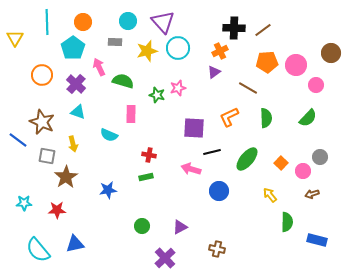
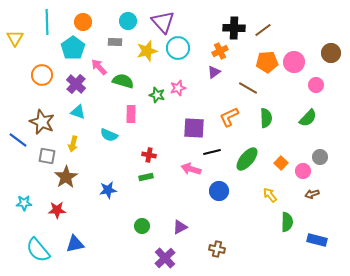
pink circle at (296, 65): moved 2 px left, 3 px up
pink arrow at (99, 67): rotated 18 degrees counterclockwise
yellow arrow at (73, 144): rotated 28 degrees clockwise
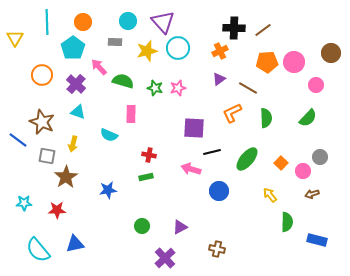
purple triangle at (214, 72): moved 5 px right, 7 px down
green star at (157, 95): moved 2 px left, 7 px up
orange L-shape at (229, 117): moved 3 px right, 4 px up
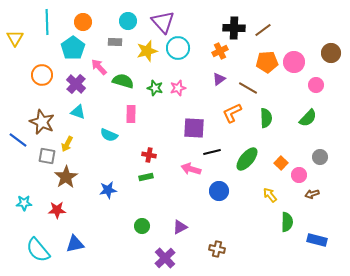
yellow arrow at (73, 144): moved 6 px left; rotated 14 degrees clockwise
pink circle at (303, 171): moved 4 px left, 4 px down
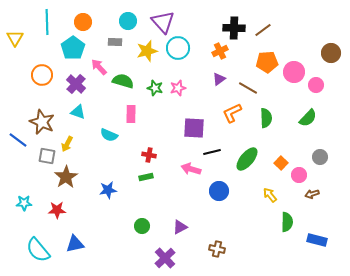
pink circle at (294, 62): moved 10 px down
